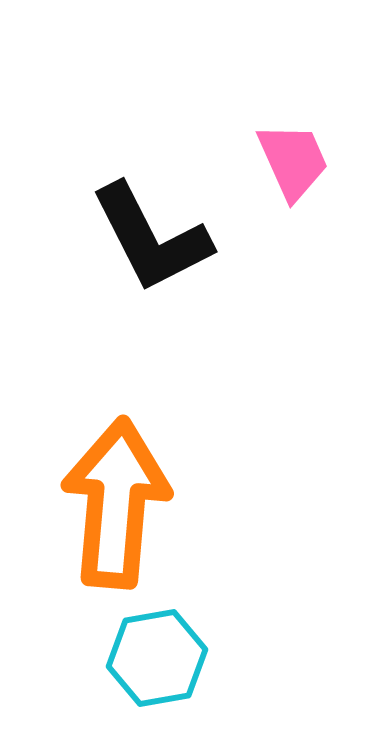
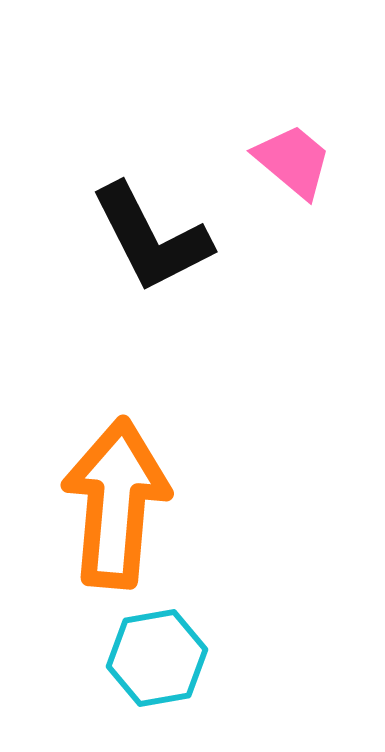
pink trapezoid: rotated 26 degrees counterclockwise
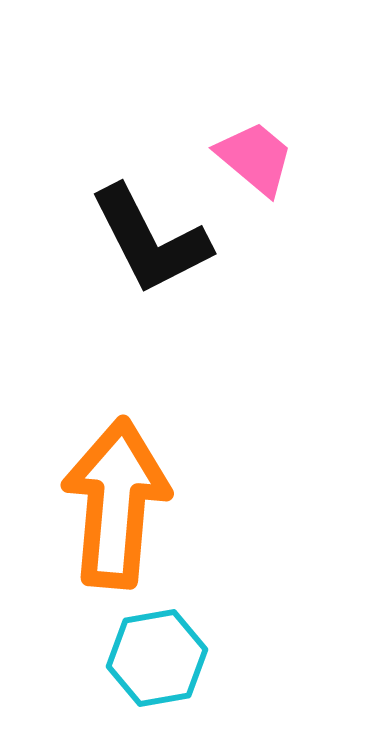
pink trapezoid: moved 38 px left, 3 px up
black L-shape: moved 1 px left, 2 px down
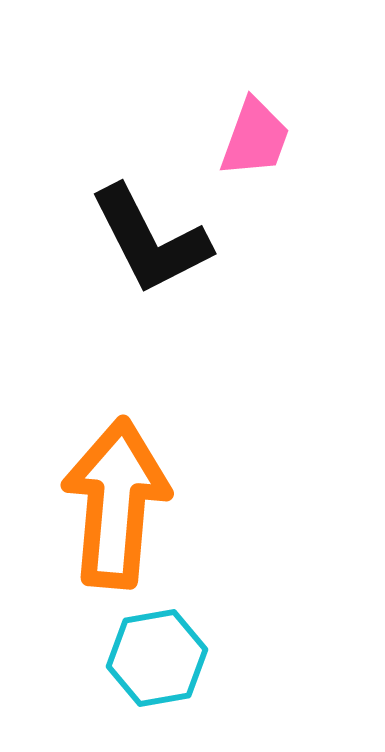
pink trapezoid: moved 20 px up; rotated 70 degrees clockwise
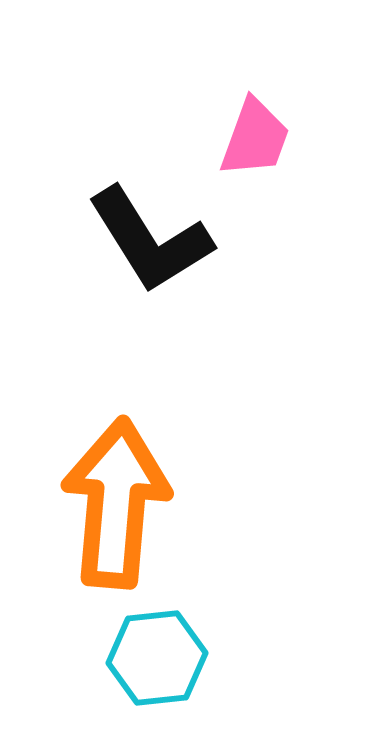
black L-shape: rotated 5 degrees counterclockwise
cyan hexagon: rotated 4 degrees clockwise
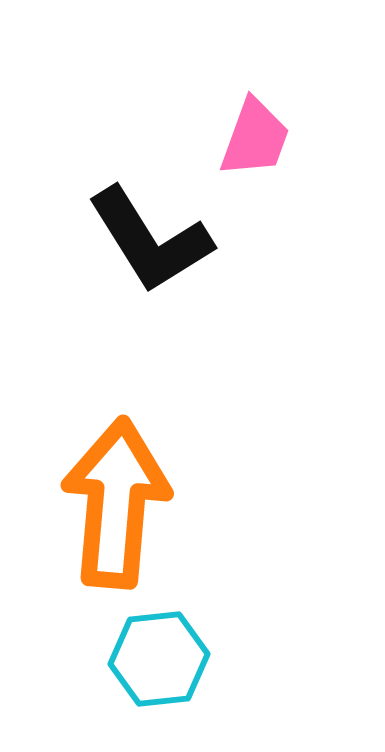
cyan hexagon: moved 2 px right, 1 px down
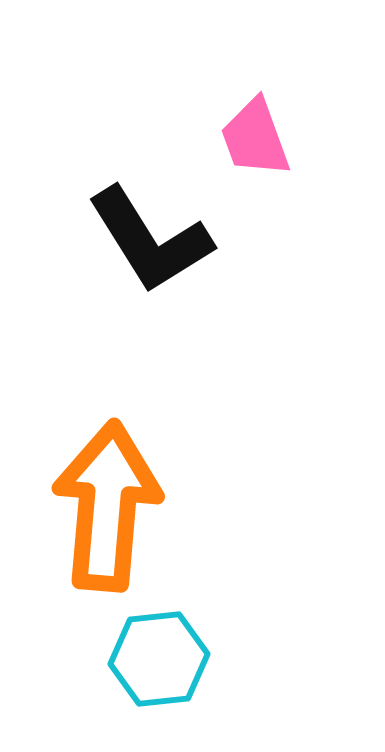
pink trapezoid: rotated 140 degrees clockwise
orange arrow: moved 9 px left, 3 px down
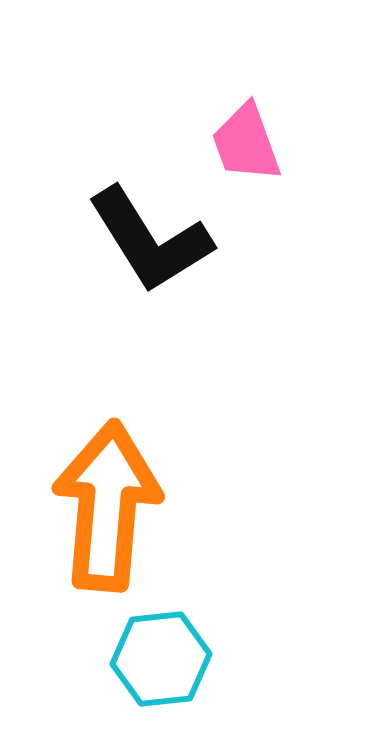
pink trapezoid: moved 9 px left, 5 px down
cyan hexagon: moved 2 px right
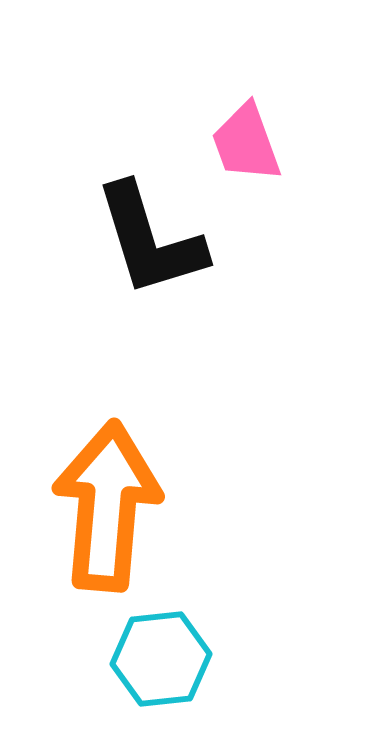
black L-shape: rotated 15 degrees clockwise
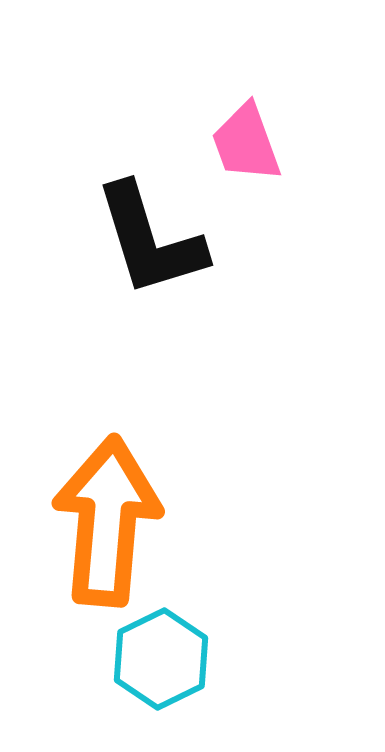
orange arrow: moved 15 px down
cyan hexagon: rotated 20 degrees counterclockwise
